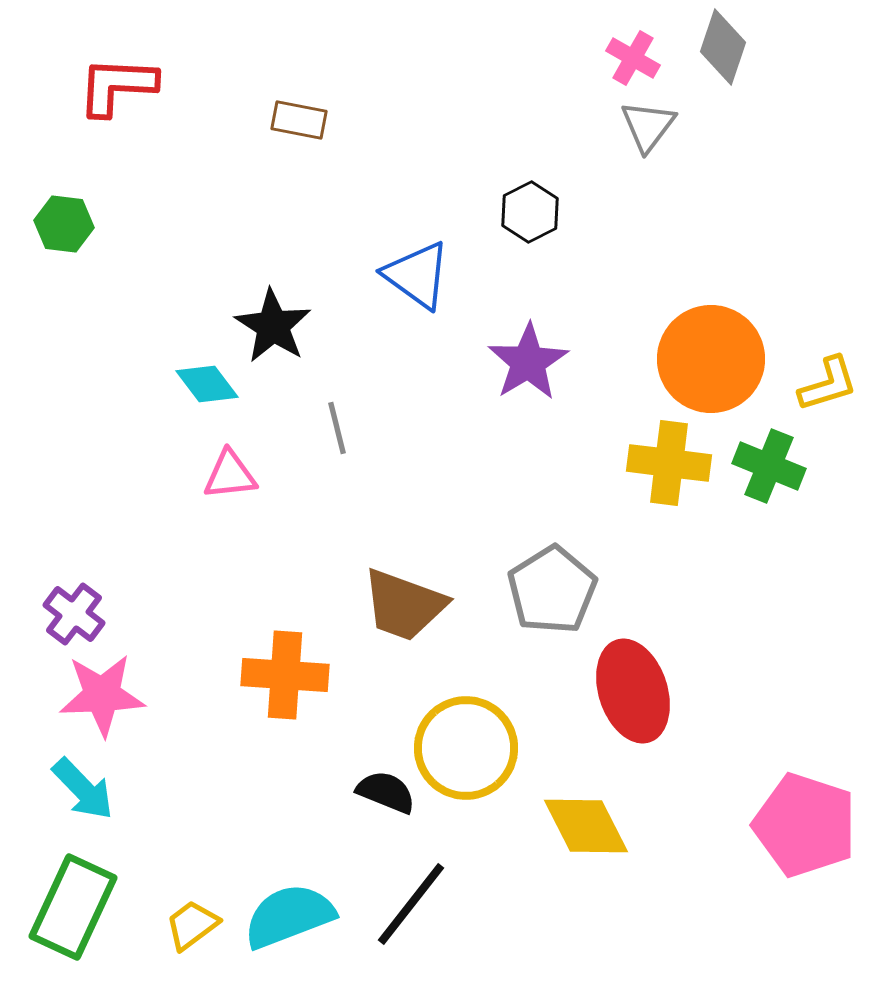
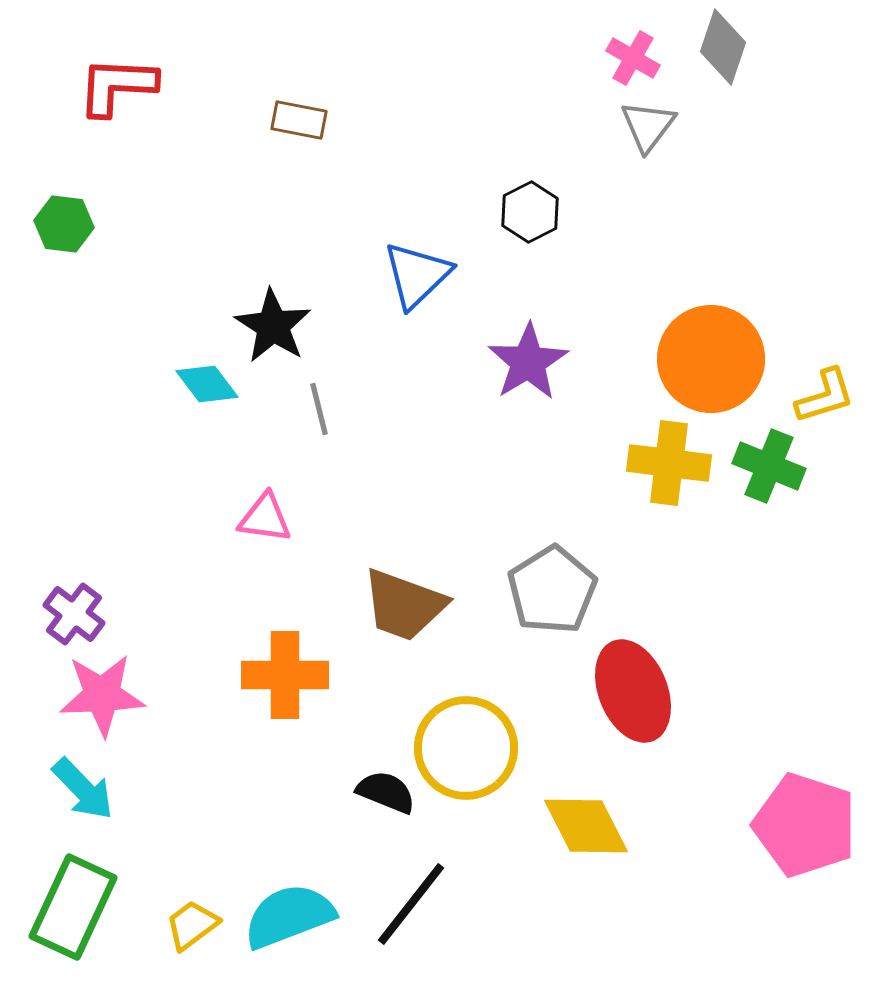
blue triangle: rotated 40 degrees clockwise
yellow L-shape: moved 3 px left, 12 px down
gray line: moved 18 px left, 19 px up
pink triangle: moved 35 px right, 43 px down; rotated 14 degrees clockwise
orange cross: rotated 4 degrees counterclockwise
red ellipse: rotated 4 degrees counterclockwise
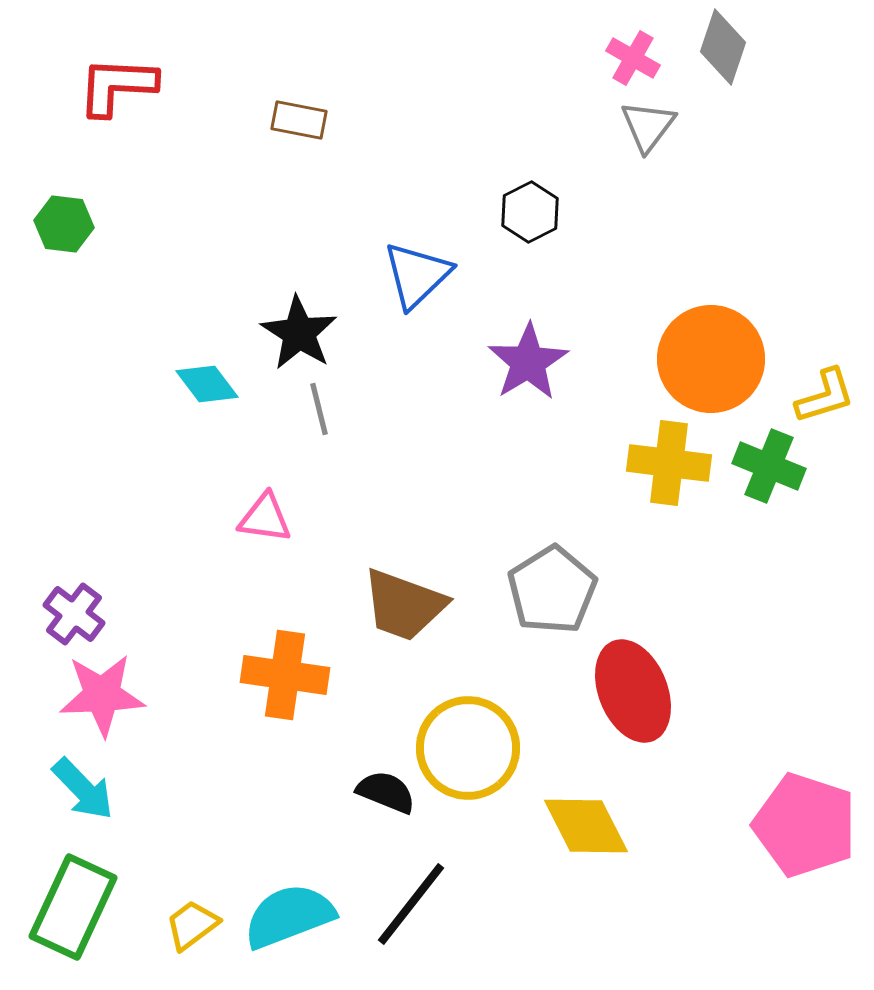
black star: moved 26 px right, 7 px down
orange cross: rotated 8 degrees clockwise
yellow circle: moved 2 px right
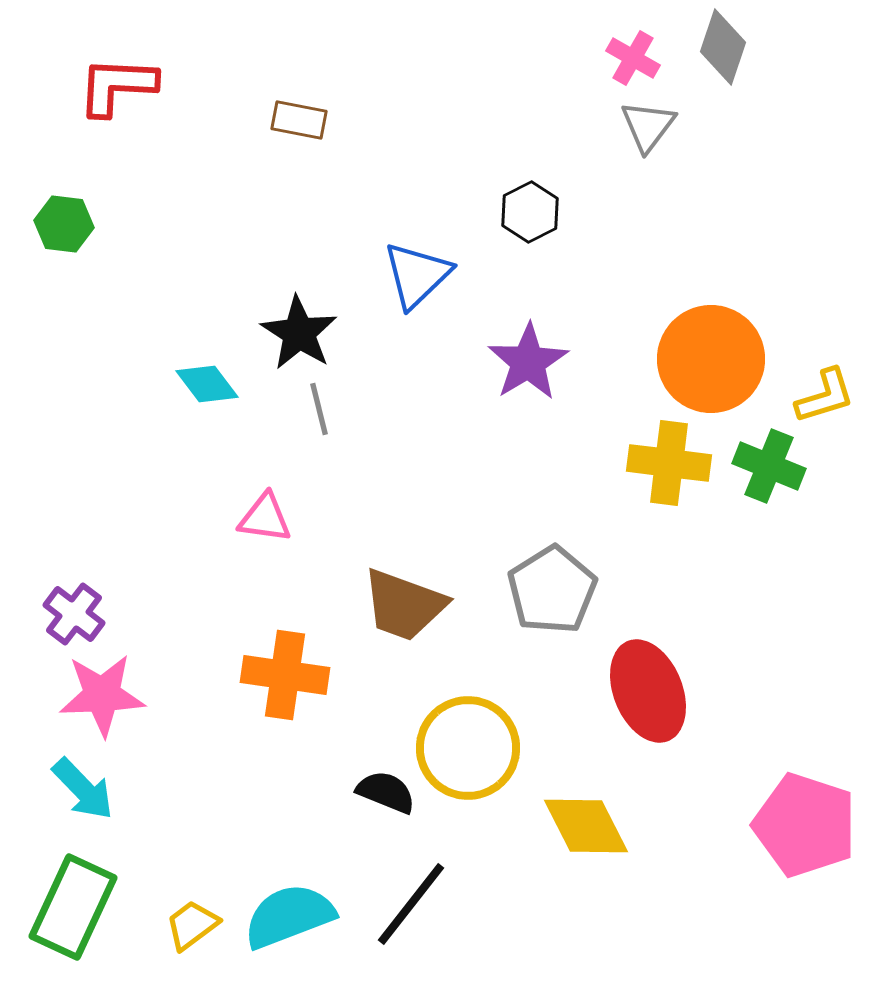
red ellipse: moved 15 px right
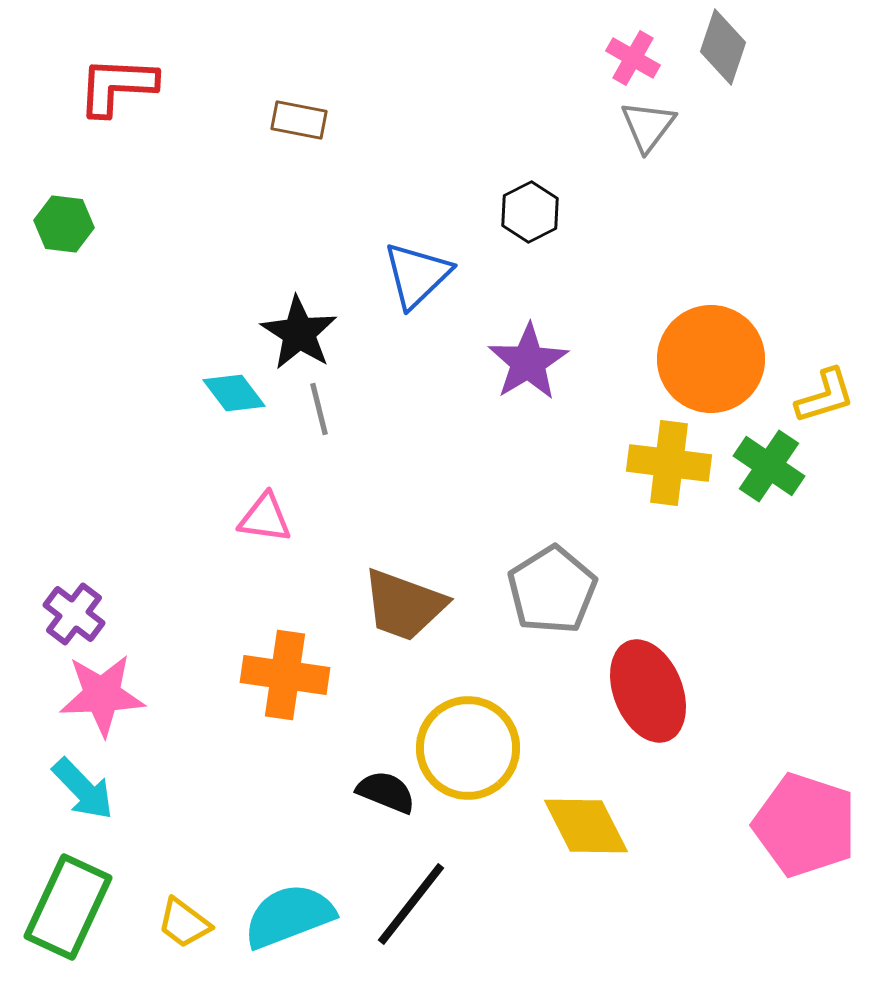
cyan diamond: moved 27 px right, 9 px down
green cross: rotated 12 degrees clockwise
green rectangle: moved 5 px left
yellow trapezoid: moved 8 px left, 2 px up; rotated 106 degrees counterclockwise
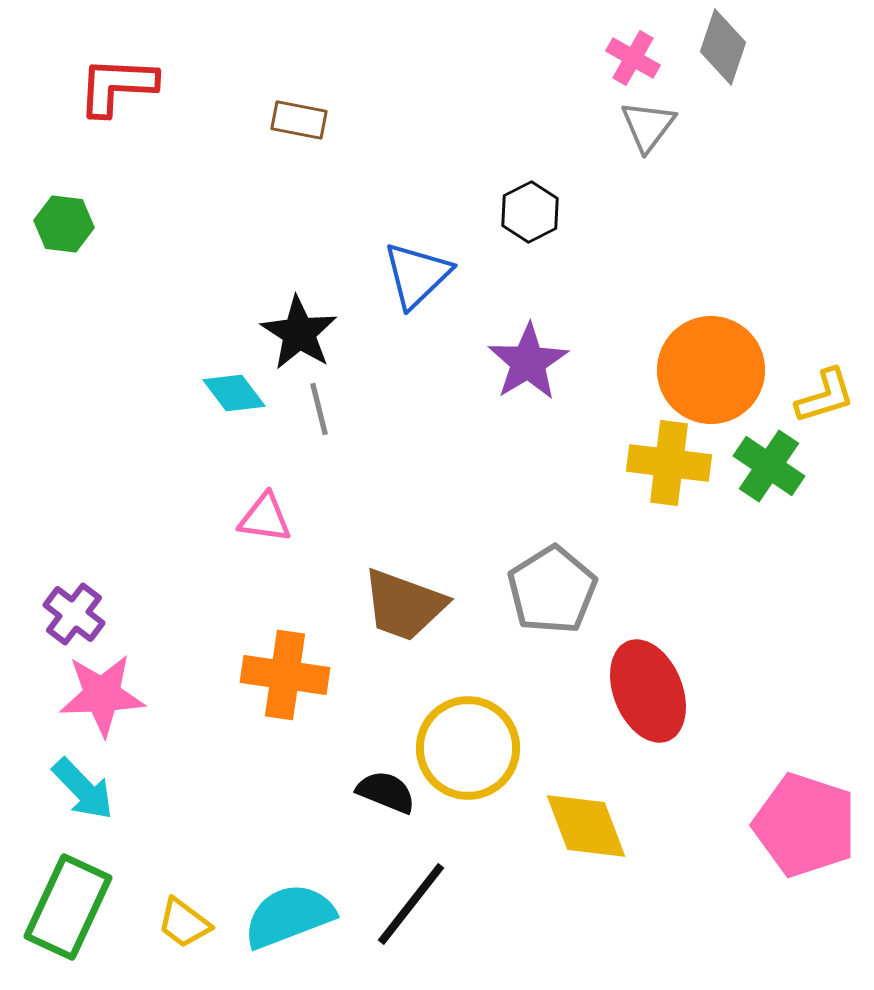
orange circle: moved 11 px down
yellow diamond: rotated 6 degrees clockwise
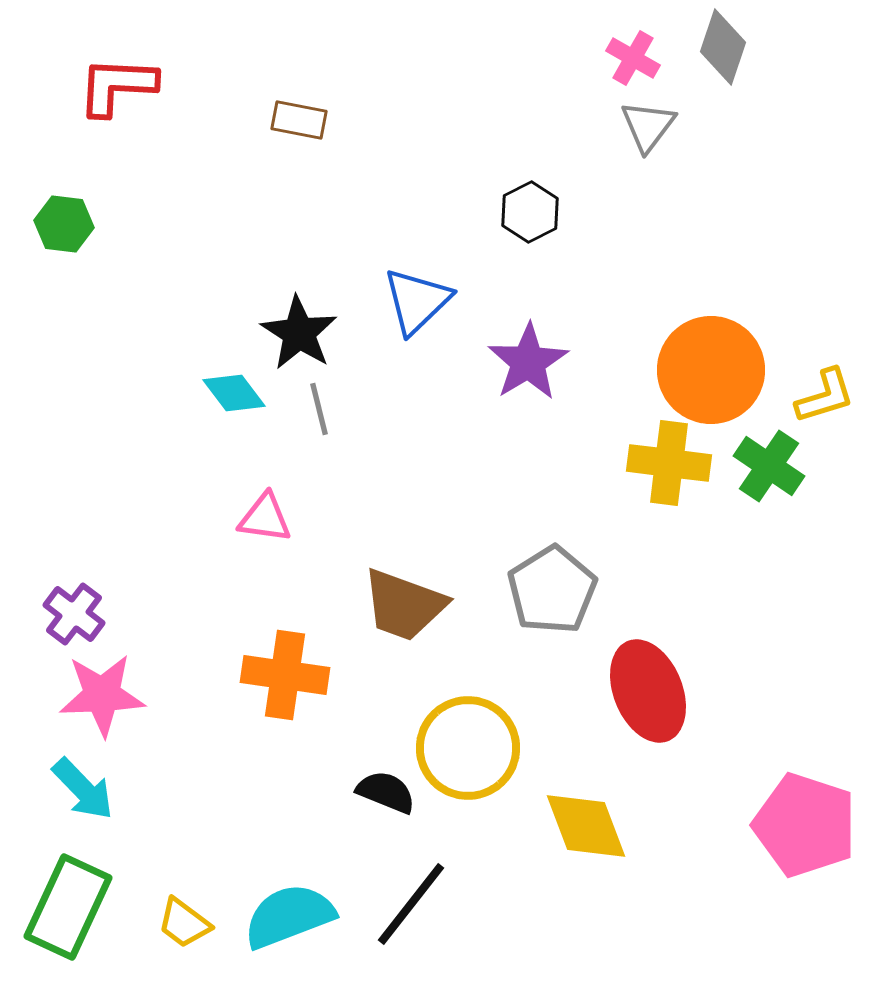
blue triangle: moved 26 px down
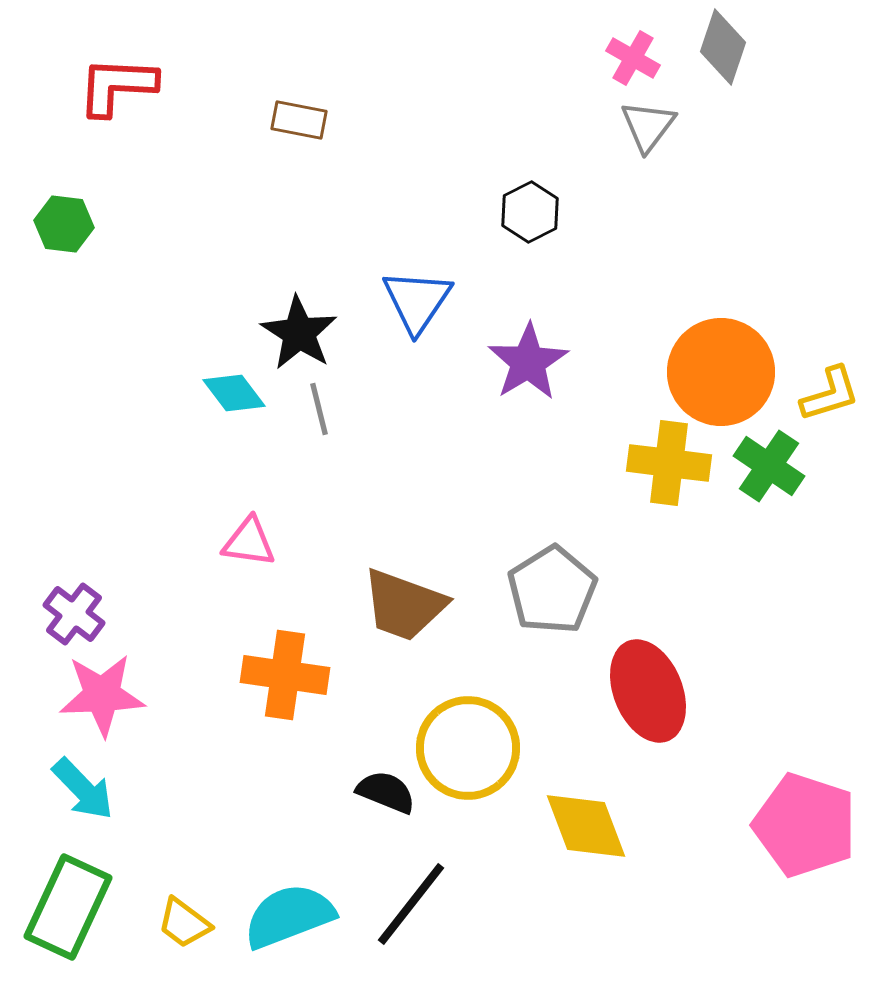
blue triangle: rotated 12 degrees counterclockwise
orange circle: moved 10 px right, 2 px down
yellow L-shape: moved 5 px right, 2 px up
pink triangle: moved 16 px left, 24 px down
